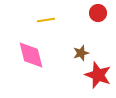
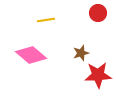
pink diamond: rotated 36 degrees counterclockwise
red star: rotated 24 degrees counterclockwise
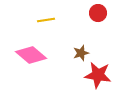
red star: rotated 12 degrees clockwise
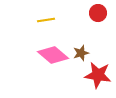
pink diamond: moved 22 px right
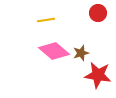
pink diamond: moved 1 px right, 4 px up
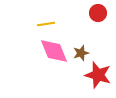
yellow line: moved 4 px down
pink diamond: rotated 28 degrees clockwise
red star: rotated 8 degrees clockwise
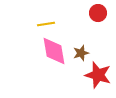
pink diamond: rotated 12 degrees clockwise
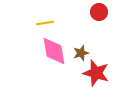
red circle: moved 1 px right, 1 px up
yellow line: moved 1 px left, 1 px up
red star: moved 2 px left, 2 px up
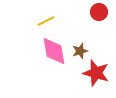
yellow line: moved 1 px right, 2 px up; rotated 18 degrees counterclockwise
brown star: moved 1 px left, 2 px up
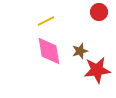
pink diamond: moved 5 px left
red star: moved 1 px right, 3 px up; rotated 24 degrees counterclockwise
